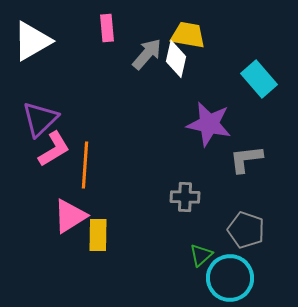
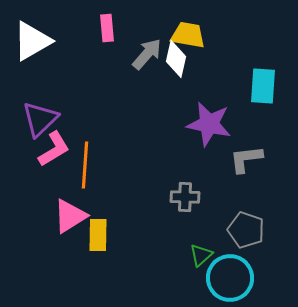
cyan rectangle: moved 4 px right, 7 px down; rotated 45 degrees clockwise
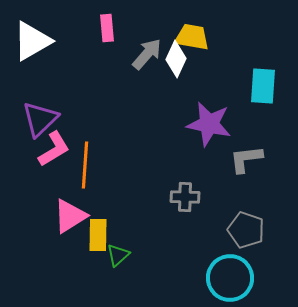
yellow trapezoid: moved 4 px right, 2 px down
white diamond: rotated 12 degrees clockwise
green triangle: moved 83 px left
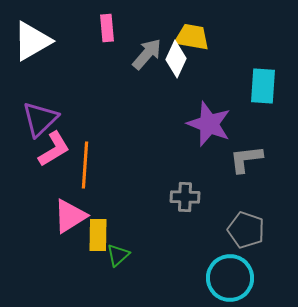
purple star: rotated 9 degrees clockwise
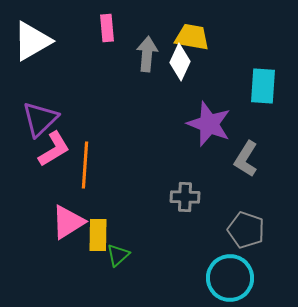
gray arrow: rotated 36 degrees counterclockwise
white diamond: moved 4 px right, 3 px down
gray L-shape: rotated 51 degrees counterclockwise
pink triangle: moved 2 px left, 6 px down
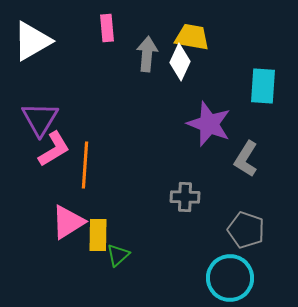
purple triangle: rotated 15 degrees counterclockwise
